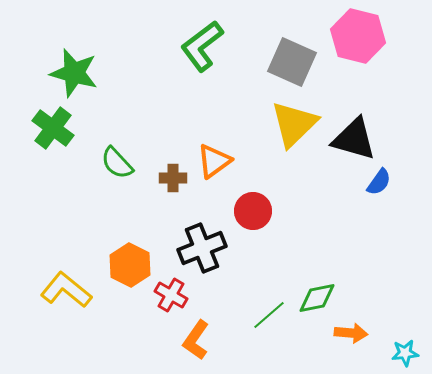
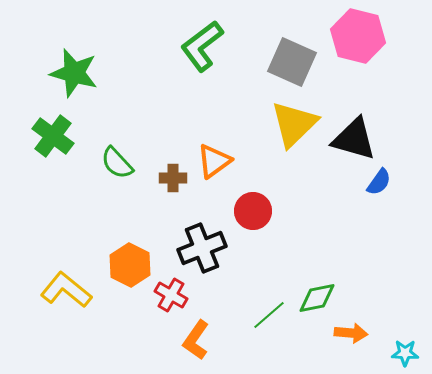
green cross: moved 8 px down
cyan star: rotated 8 degrees clockwise
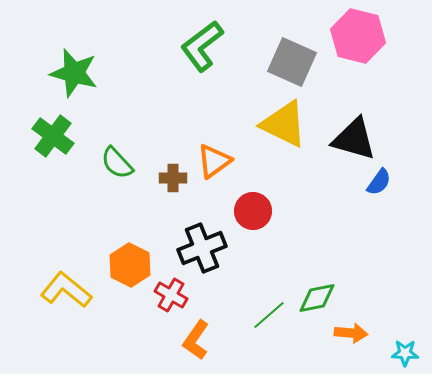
yellow triangle: moved 10 px left; rotated 50 degrees counterclockwise
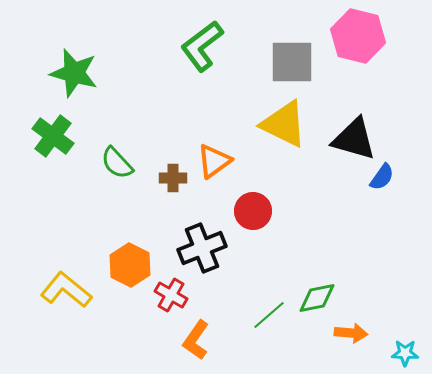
gray square: rotated 24 degrees counterclockwise
blue semicircle: moved 3 px right, 5 px up
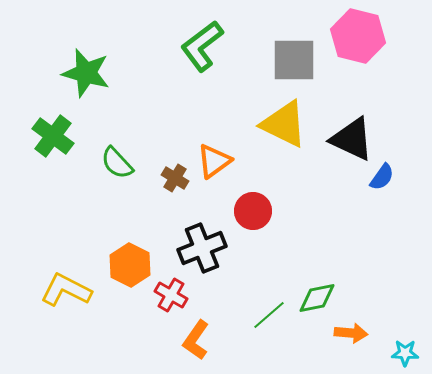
gray square: moved 2 px right, 2 px up
green star: moved 12 px right
black triangle: moved 2 px left; rotated 9 degrees clockwise
brown cross: moved 2 px right; rotated 32 degrees clockwise
yellow L-shape: rotated 12 degrees counterclockwise
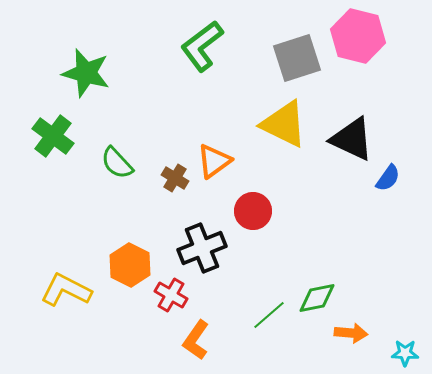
gray square: moved 3 px right, 2 px up; rotated 18 degrees counterclockwise
blue semicircle: moved 6 px right, 1 px down
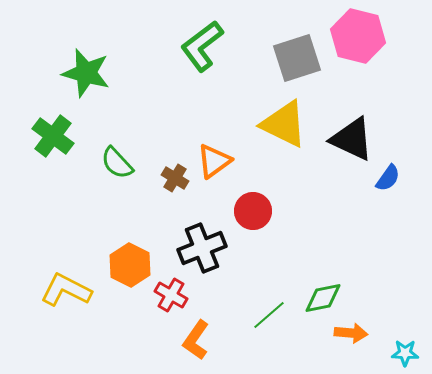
green diamond: moved 6 px right
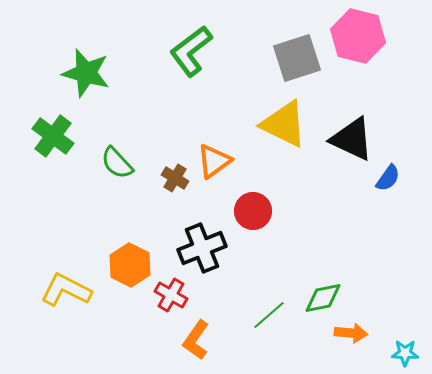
green L-shape: moved 11 px left, 5 px down
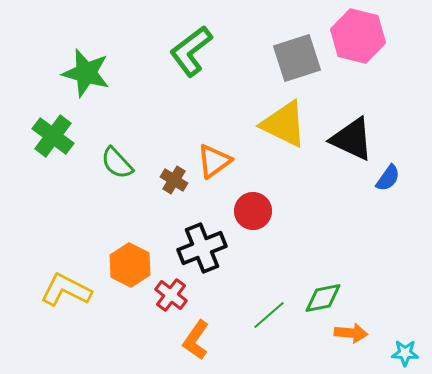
brown cross: moved 1 px left, 2 px down
red cross: rotated 8 degrees clockwise
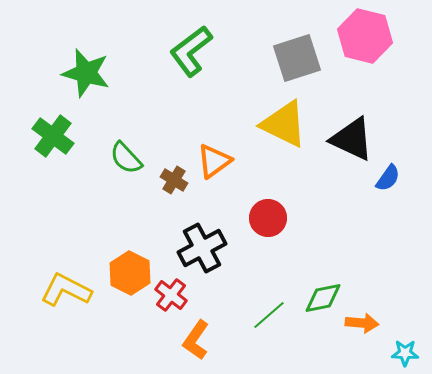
pink hexagon: moved 7 px right
green semicircle: moved 9 px right, 5 px up
red circle: moved 15 px right, 7 px down
black cross: rotated 6 degrees counterclockwise
orange hexagon: moved 8 px down
orange arrow: moved 11 px right, 10 px up
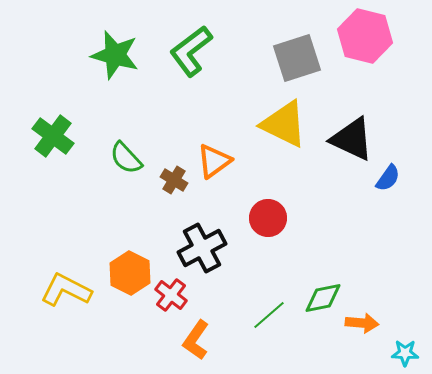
green star: moved 29 px right, 18 px up
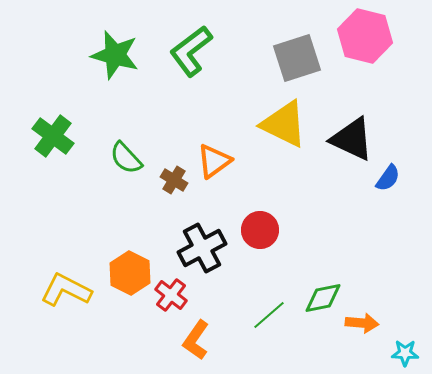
red circle: moved 8 px left, 12 px down
